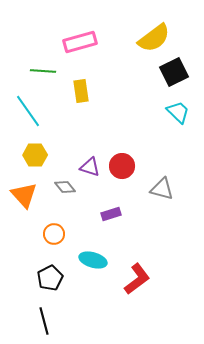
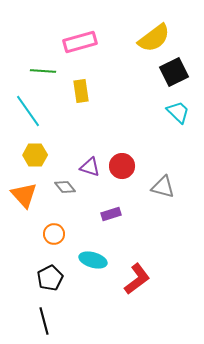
gray triangle: moved 1 px right, 2 px up
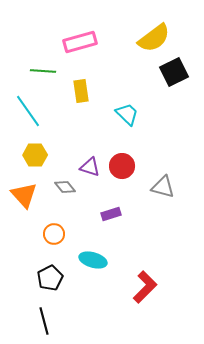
cyan trapezoid: moved 51 px left, 2 px down
red L-shape: moved 8 px right, 8 px down; rotated 8 degrees counterclockwise
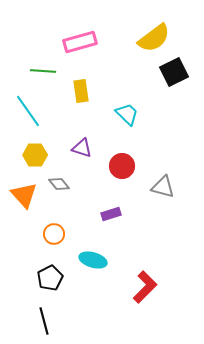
purple triangle: moved 8 px left, 19 px up
gray diamond: moved 6 px left, 3 px up
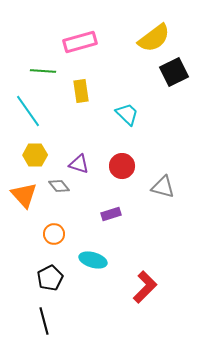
purple triangle: moved 3 px left, 16 px down
gray diamond: moved 2 px down
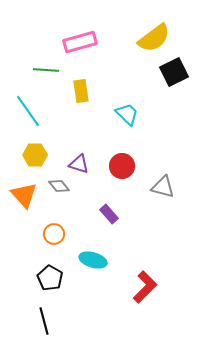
green line: moved 3 px right, 1 px up
purple rectangle: moved 2 px left; rotated 66 degrees clockwise
black pentagon: rotated 15 degrees counterclockwise
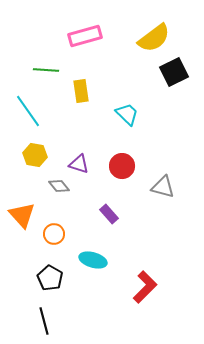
pink rectangle: moved 5 px right, 6 px up
yellow hexagon: rotated 10 degrees clockwise
orange triangle: moved 2 px left, 20 px down
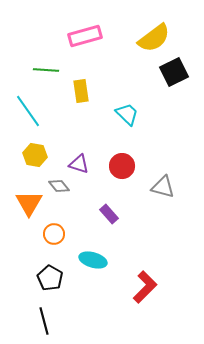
orange triangle: moved 7 px right, 12 px up; rotated 12 degrees clockwise
